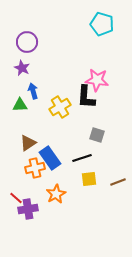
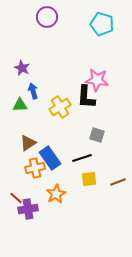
purple circle: moved 20 px right, 25 px up
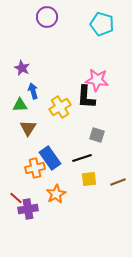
brown triangle: moved 15 px up; rotated 24 degrees counterclockwise
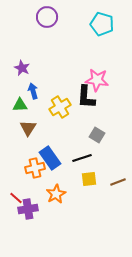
gray square: rotated 14 degrees clockwise
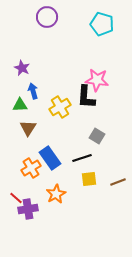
gray square: moved 1 px down
orange cross: moved 4 px left; rotated 18 degrees counterclockwise
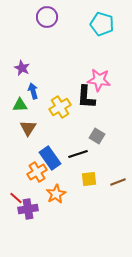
pink star: moved 2 px right
black line: moved 4 px left, 4 px up
orange cross: moved 6 px right, 4 px down
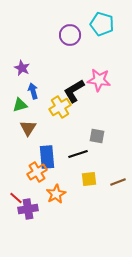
purple circle: moved 23 px right, 18 px down
black L-shape: moved 12 px left, 6 px up; rotated 55 degrees clockwise
green triangle: rotated 14 degrees counterclockwise
gray square: rotated 21 degrees counterclockwise
blue rectangle: moved 3 px left, 1 px up; rotated 30 degrees clockwise
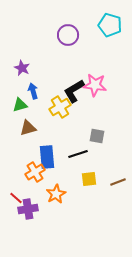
cyan pentagon: moved 8 px right, 1 px down
purple circle: moved 2 px left
pink star: moved 4 px left, 5 px down
brown triangle: rotated 42 degrees clockwise
orange cross: moved 2 px left
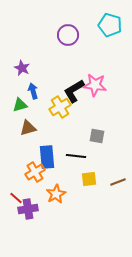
black line: moved 2 px left, 2 px down; rotated 24 degrees clockwise
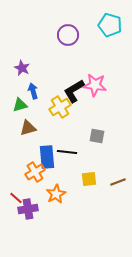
black line: moved 9 px left, 4 px up
